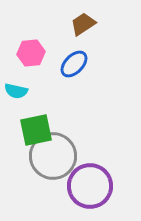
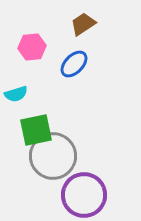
pink hexagon: moved 1 px right, 6 px up
cyan semicircle: moved 3 px down; rotated 30 degrees counterclockwise
purple circle: moved 6 px left, 9 px down
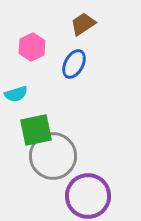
pink hexagon: rotated 20 degrees counterclockwise
blue ellipse: rotated 16 degrees counterclockwise
purple circle: moved 4 px right, 1 px down
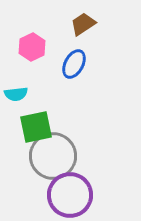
cyan semicircle: rotated 10 degrees clockwise
green square: moved 3 px up
purple circle: moved 18 px left, 1 px up
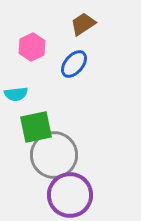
blue ellipse: rotated 12 degrees clockwise
gray circle: moved 1 px right, 1 px up
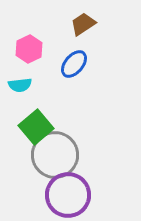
pink hexagon: moved 3 px left, 2 px down
cyan semicircle: moved 4 px right, 9 px up
green square: rotated 28 degrees counterclockwise
gray circle: moved 1 px right
purple circle: moved 2 px left
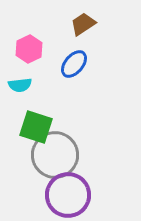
green square: rotated 32 degrees counterclockwise
